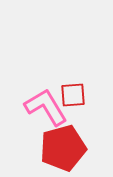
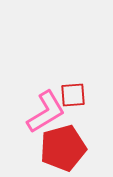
pink L-shape: moved 5 px down; rotated 90 degrees clockwise
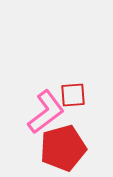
pink L-shape: rotated 6 degrees counterclockwise
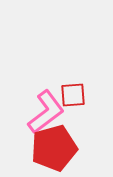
red pentagon: moved 9 px left
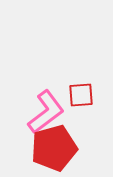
red square: moved 8 px right
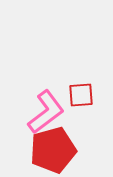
red pentagon: moved 1 px left, 2 px down
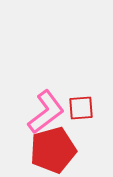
red square: moved 13 px down
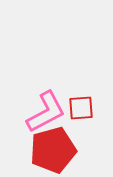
pink L-shape: rotated 9 degrees clockwise
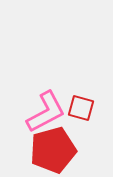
red square: rotated 20 degrees clockwise
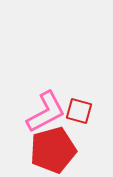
red square: moved 2 px left, 3 px down
